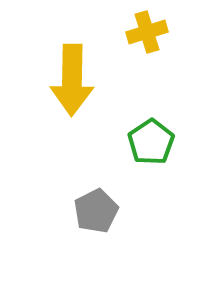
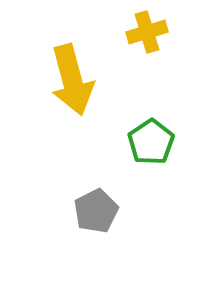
yellow arrow: rotated 16 degrees counterclockwise
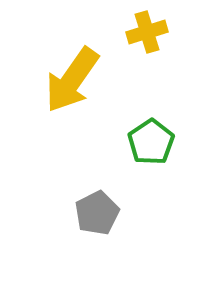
yellow arrow: rotated 50 degrees clockwise
gray pentagon: moved 1 px right, 2 px down
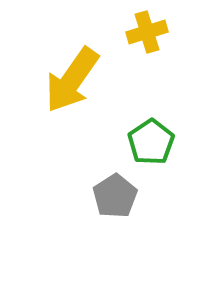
gray pentagon: moved 18 px right, 17 px up; rotated 6 degrees counterclockwise
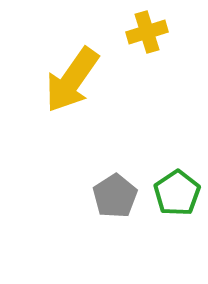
green pentagon: moved 26 px right, 51 px down
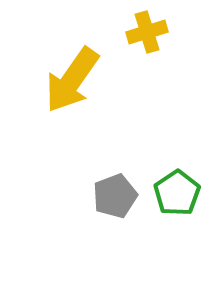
gray pentagon: rotated 12 degrees clockwise
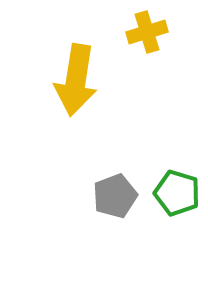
yellow arrow: moved 4 px right; rotated 26 degrees counterclockwise
green pentagon: rotated 21 degrees counterclockwise
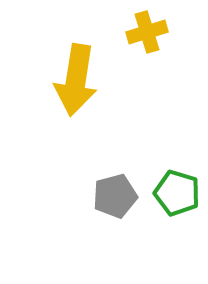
gray pentagon: rotated 6 degrees clockwise
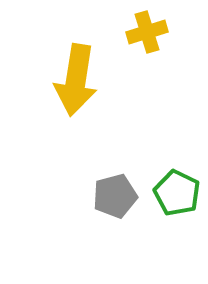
green pentagon: rotated 9 degrees clockwise
